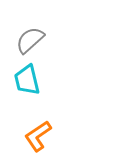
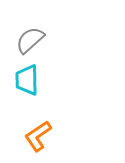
cyan trapezoid: rotated 12 degrees clockwise
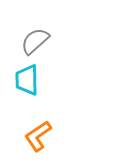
gray semicircle: moved 5 px right, 1 px down
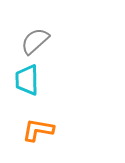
orange L-shape: moved 6 px up; rotated 44 degrees clockwise
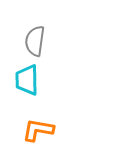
gray semicircle: rotated 40 degrees counterclockwise
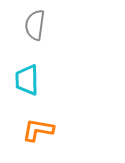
gray semicircle: moved 16 px up
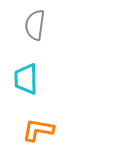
cyan trapezoid: moved 1 px left, 1 px up
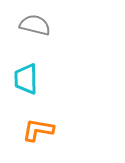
gray semicircle: rotated 96 degrees clockwise
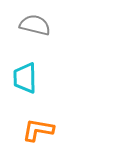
cyan trapezoid: moved 1 px left, 1 px up
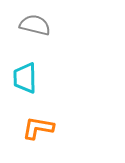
orange L-shape: moved 2 px up
